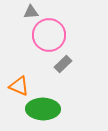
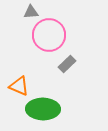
gray rectangle: moved 4 px right
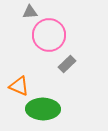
gray triangle: moved 1 px left
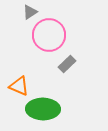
gray triangle: rotated 28 degrees counterclockwise
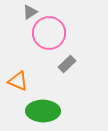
pink circle: moved 2 px up
orange triangle: moved 1 px left, 5 px up
green ellipse: moved 2 px down
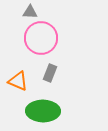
gray triangle: rotated 35 degrees clockwise
pink circle: moved 8 px left, 5 px down
gray rectangle: moved 17 px left, 9 px down; rotated 24 degrees counterclockwise
